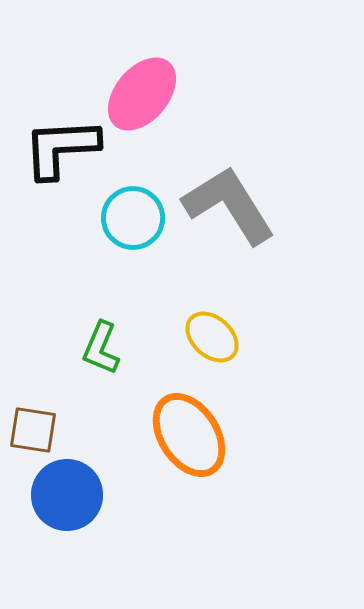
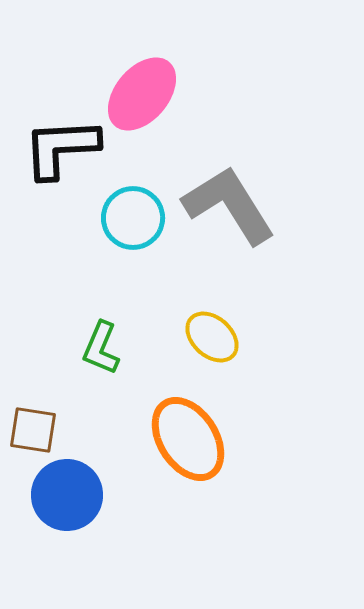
orange ellipse: moved 1 px left, 4 px down
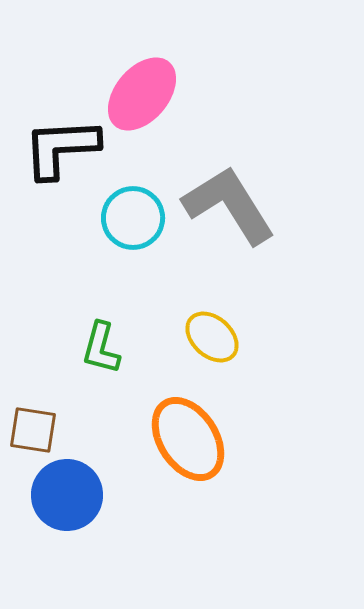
green L-shape: rotated 8 degrees counterclockwise
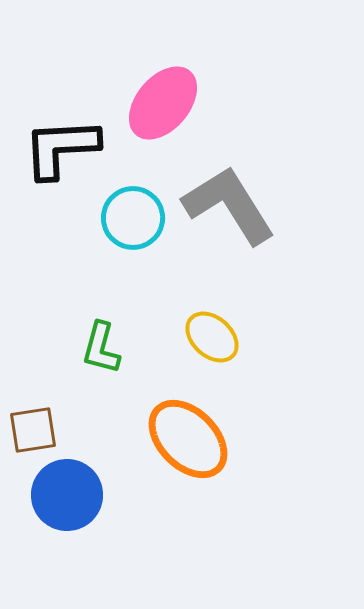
pink ellipse: moved 21 px right, 9 px down
brown square: rotated 18 degrees counterclockwise
orange ellipse: rotated 12 degrees counterclockwise
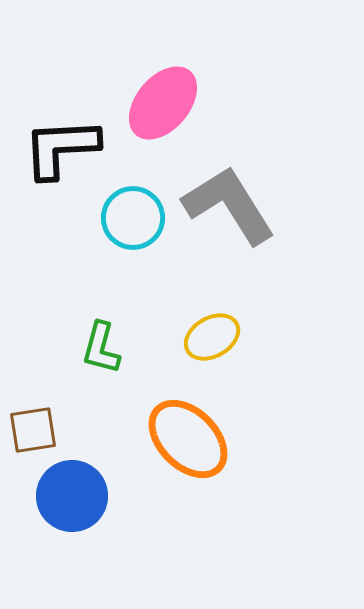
yellow ellipse: rotated 72 degrees counterclockwise
blue circle: moved 5 px right, 1 px down
